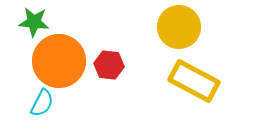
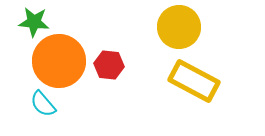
cyan semicircle: moved 1 px right, 1 px down; rotated 112 degrees clockwise
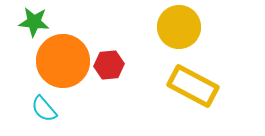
orange circle: moved 4 px right
red hexagon: rotated 12 degrees counterclockwise
yellow rectangle: moved 1 px left, 5 px down
cyan semicircle: moved 1 px right, 5 px down
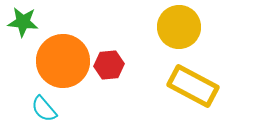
green star: moved 11 px left
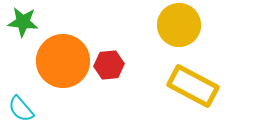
yellow circle: moved 2 px up
cyan semicircle: moved 23 px left
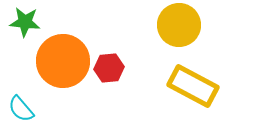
green star: moved 2 px right
red hexagon: moved 3 px down
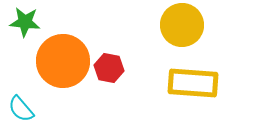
yellow circle: moved 3 px right
red hexagon: rotated 16 degrees clockwise
yellow rectangle: moved 3 px up; rotated 24 degrees counterclockwise
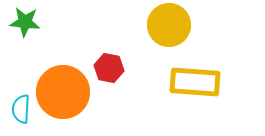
yellow circle: moved 13 px left
orange circle: moved 31 px down
yellow rectangle: moved 2 px right, 1 px up
cyan semicircle: rotated 44 degrees clockwise
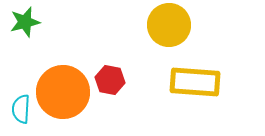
green star: rotated 20 degrees counterclockwise
red hexagon: moved 1 px right, 12 px down
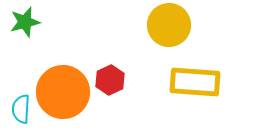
red hexagon: rotated 24 degrees clockwise
